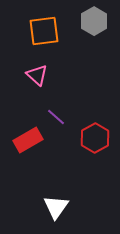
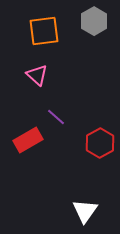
red hexagon: moved 5 px right, 5 px down
white triangle: moved 29 px right, 4 px down
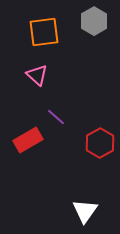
orange square: moved 1 px down
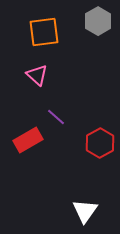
gray hexagon: moved 4 px right
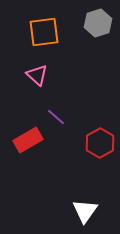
gray hexagon: moved 2 px down; rotated 12 degrees clockwise
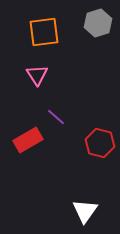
pink triangle: rotated 15 degrees clockwise
red hexagon: rotated 16 degrees counterclockwise
